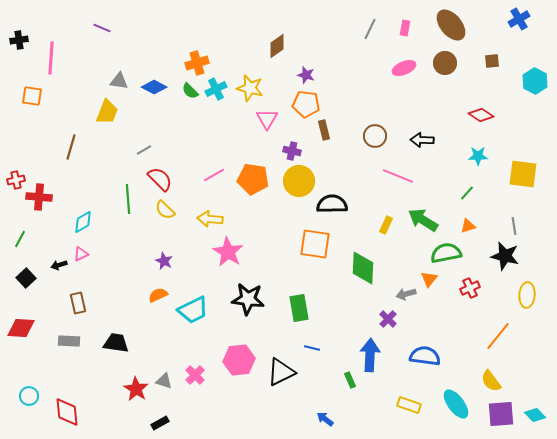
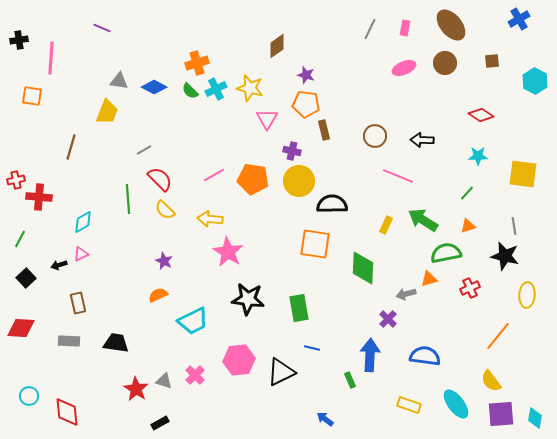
orange triangle at (429, 279): rotated 36 degrees clockwise
cyan trapezoid at (193, 310): moved 11 px down
cyan diamond at (535, 415): moved 3 px down; rotated 55 degrees clockwise
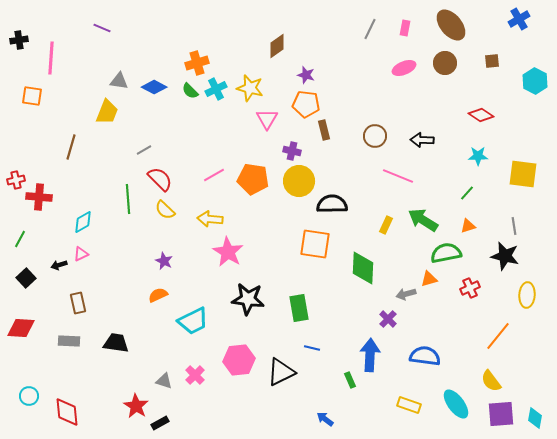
red star at (136, 389): moved 17 px down
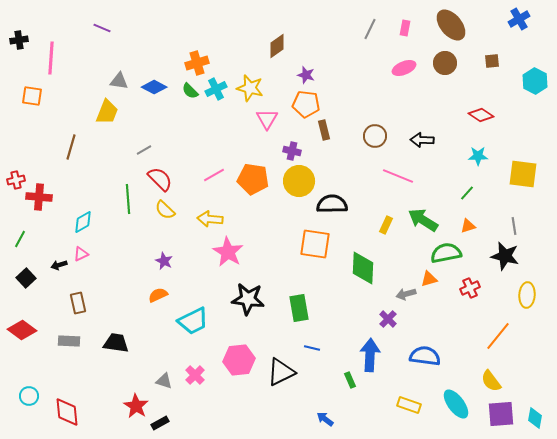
red diamond at (21, 328): moved 1 px right, 2 px down; rotated 32 degrees clockwise
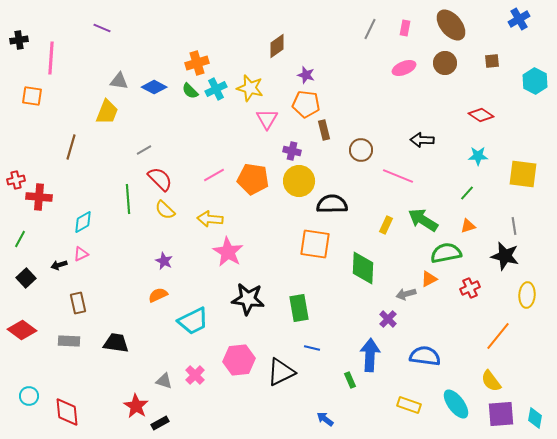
brown circle at (375, 136): moved 14 px left, 14 px down
orange triangle at (429, 279): rotated 12 degrees counterclockwise
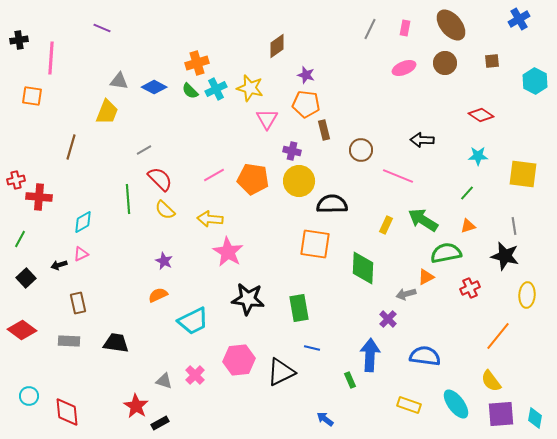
orange triangle at (429, 279): moved 3 px left, 2 px up
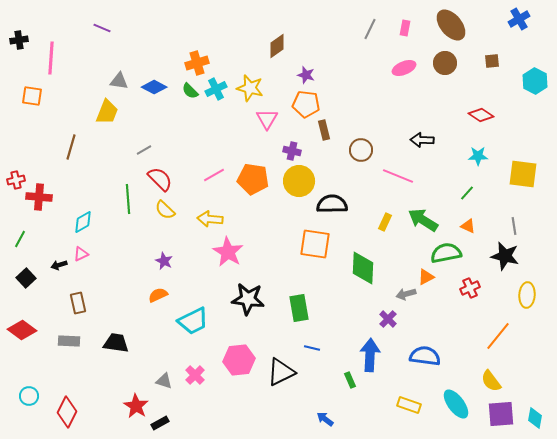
yellow rectangle at (386, 225): moved 1 px left, 3 px up
orange triangle at (468, 226): rotated 42 degrees clockwise
red diamond at (67, 412): rotated 32 degrees clockwise
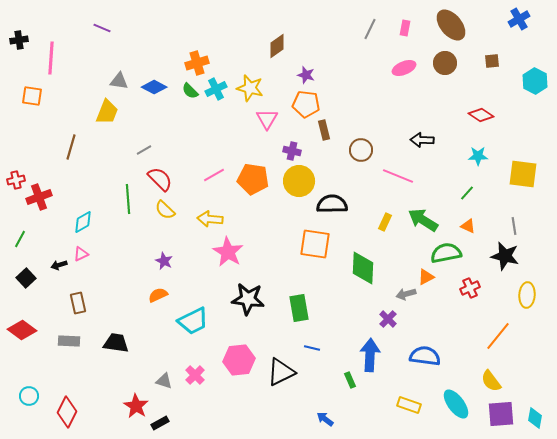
red cross at (39, 197): rotated 25 degrees counterclockwise
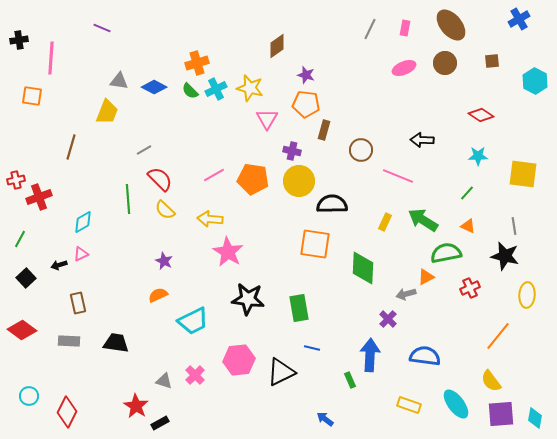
brown rectangle at (324, 130): rotated 30 degrees clockwise
